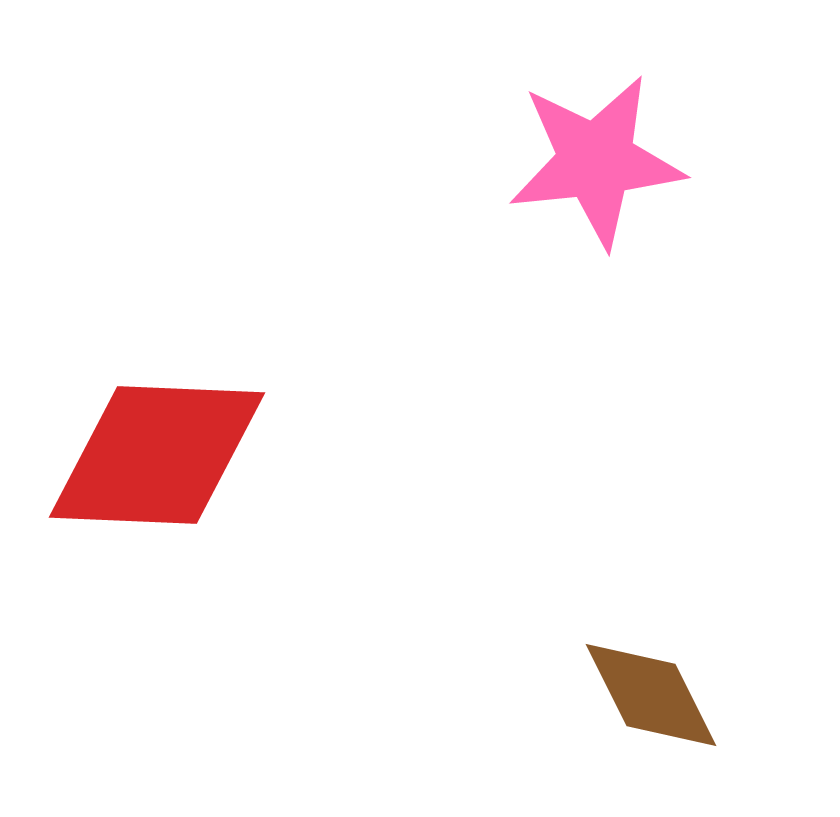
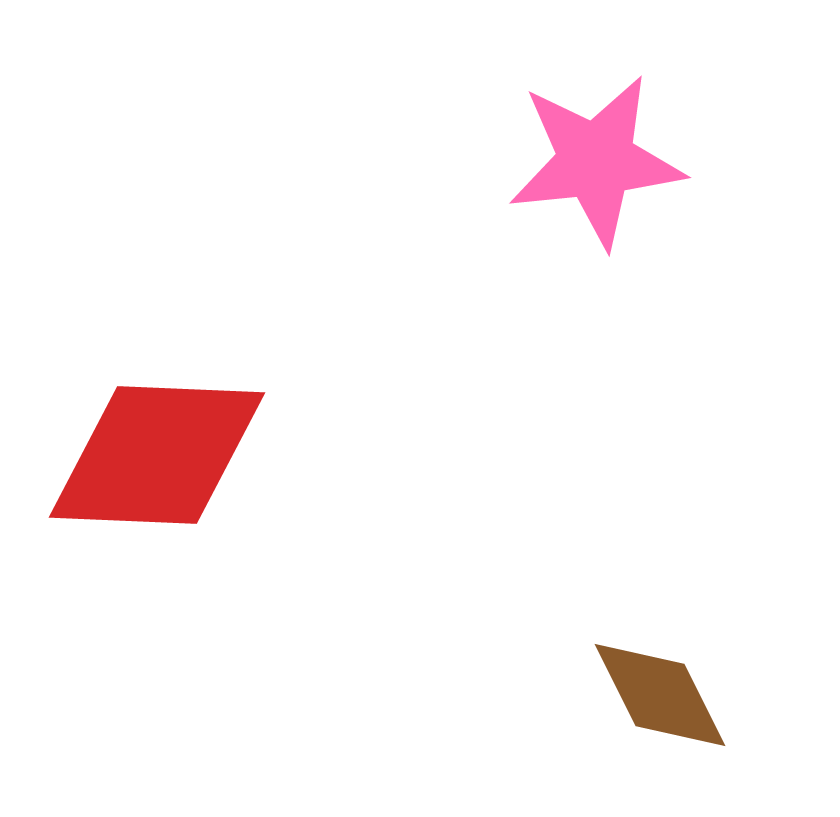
brown diamond: moved 9 px right
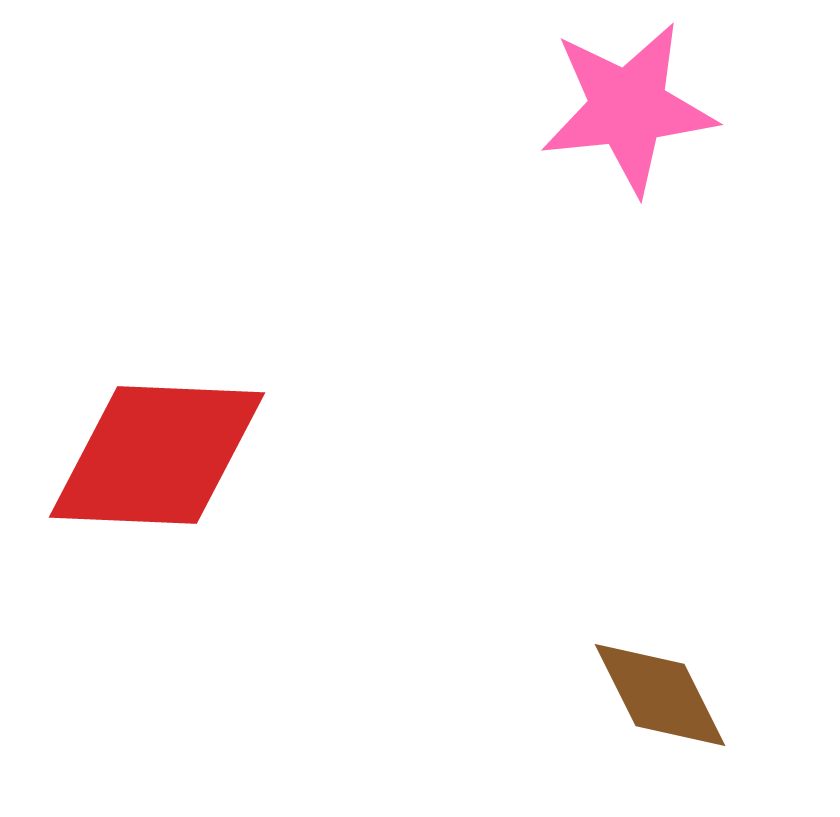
pink star: moved 32 px right, 53 px up
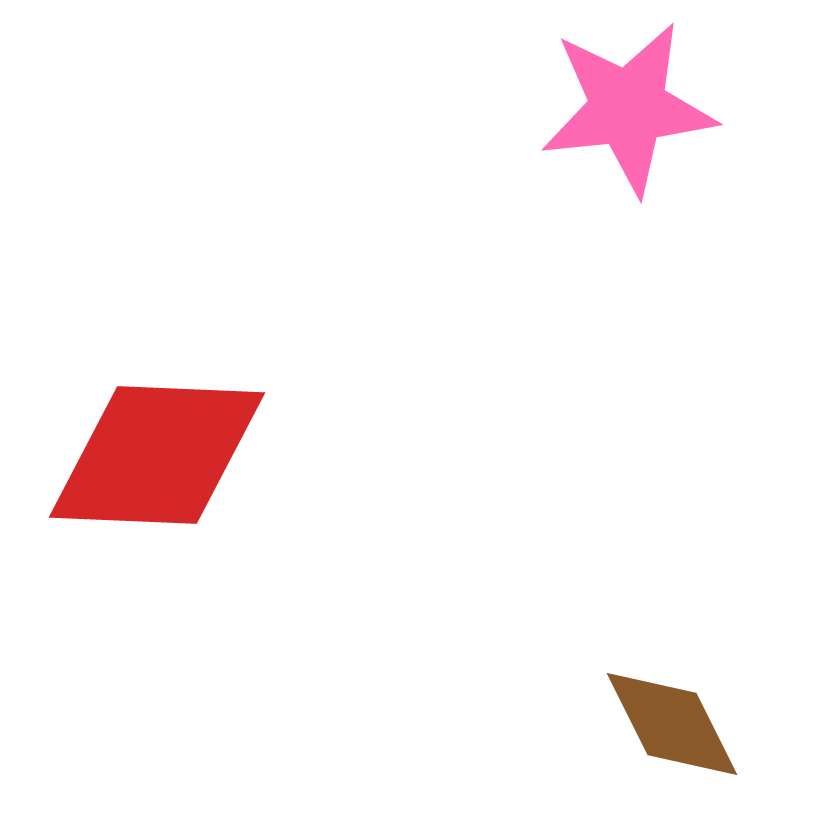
brown diamond: moved 12 px right, 29 px down
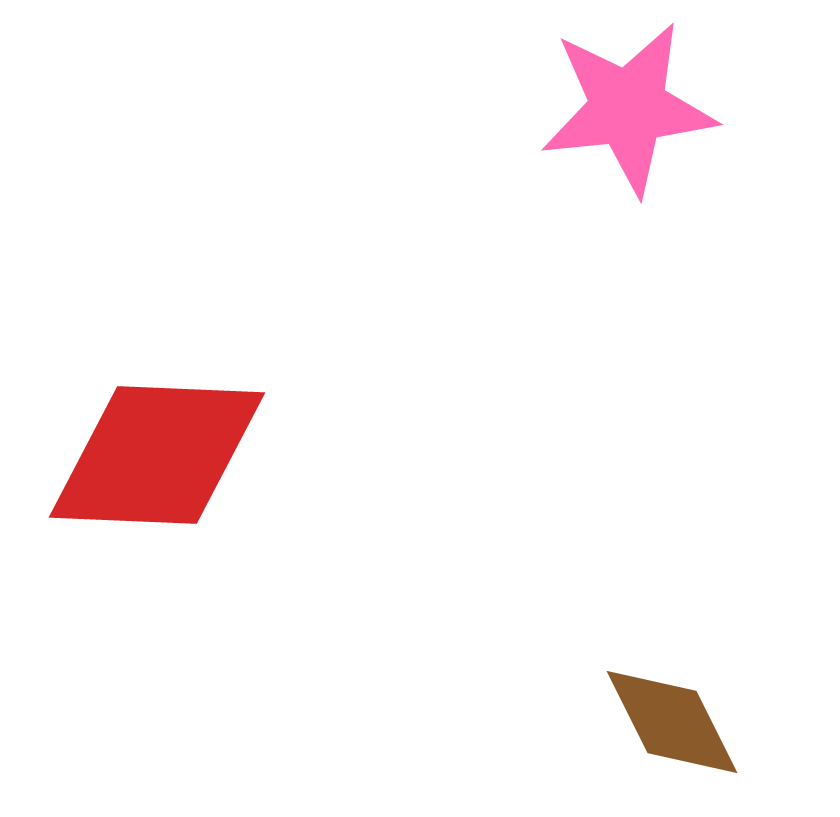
brown diamond: moved 2 px up
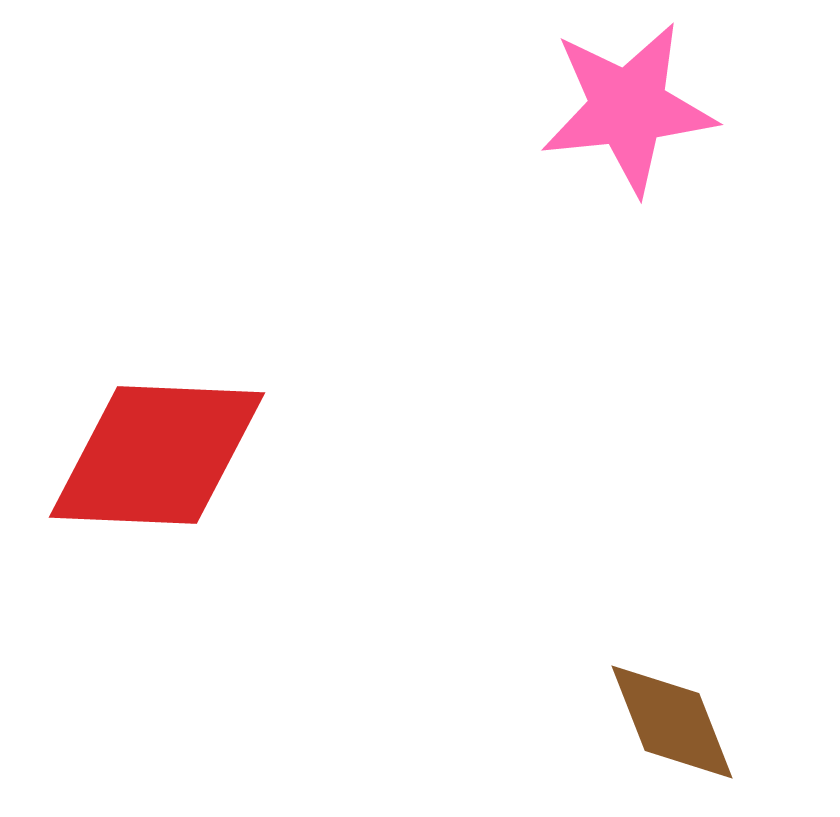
brown diamond: rotated 5 degrees clockwise
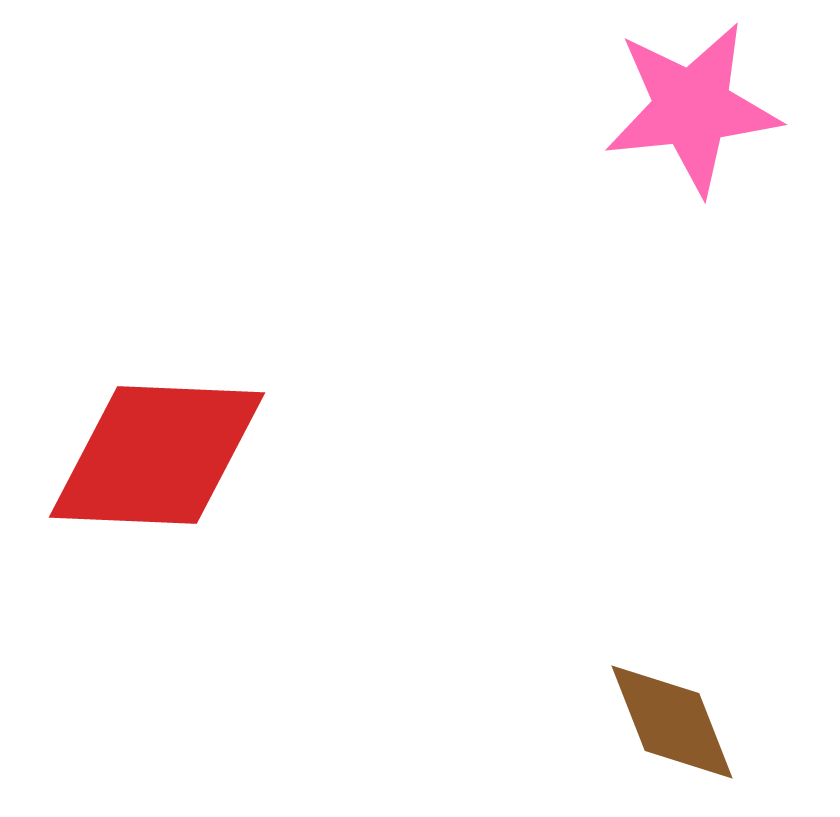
pink star: moved 64 px right
